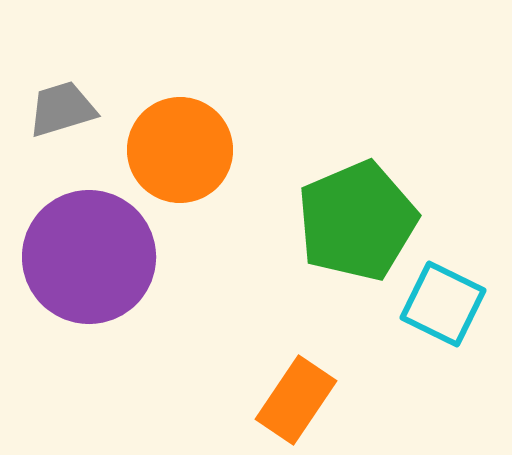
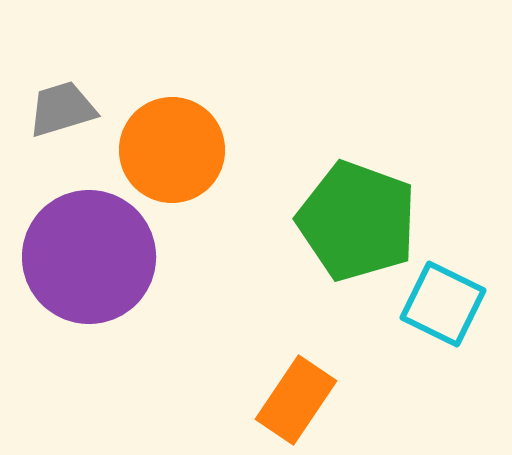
orange circle: moved 8 px left
green pentagon: rotated 29 degrees counterclockwise
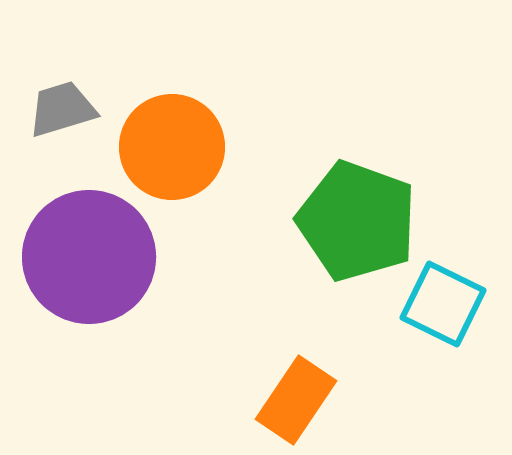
orange circle: moved 3 px up
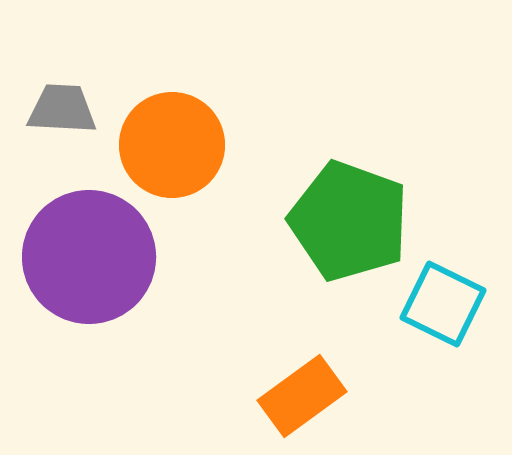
gray trapezoid: rotated 20 degrees clockwise
orange circle: moved 2 px up
green pentagon: moved 8 px left
orange rectangle: moved 6 px right, 4 px up; rotated 20 degrees clockwise
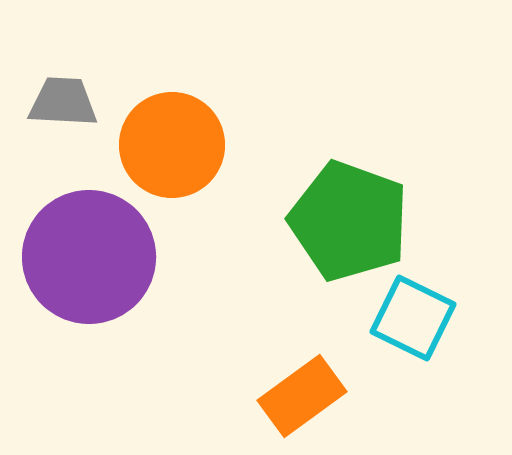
gray trapezoid: moved 1 px right, 7 px up
cyan square: moved 30 px left, 14 px down
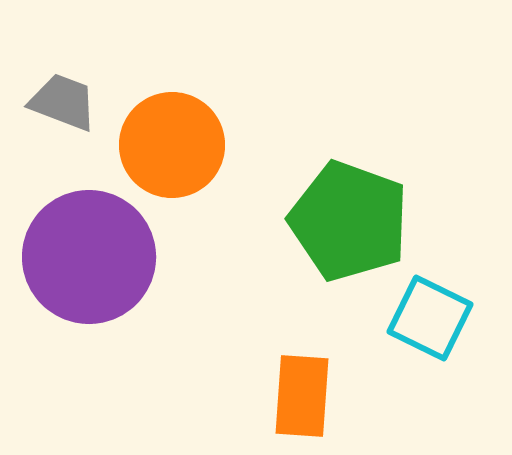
gray trapezoid: rotated 18 degrees clockwise
cyan square: moved 17 px right
orange rectangle: rotated 50 degrees counterclockwise
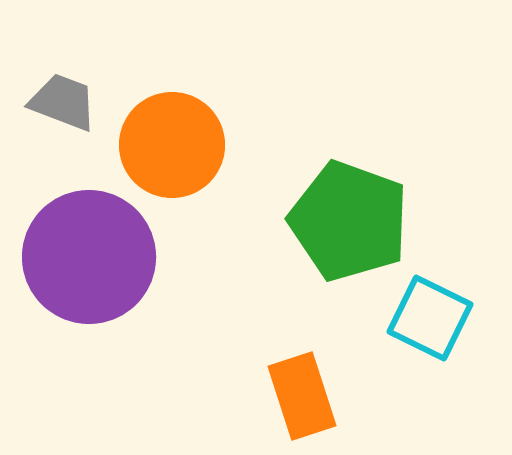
orange rectangle: rotated 22 degrees counterclockwise
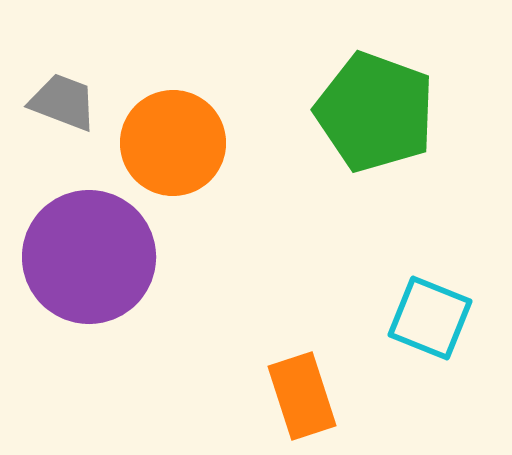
orange circle: moved 1 px right, 2 px up
green pentagon: moved 26 px right, 109 px up
cyan square: rotated 4 degrees counterclockwise
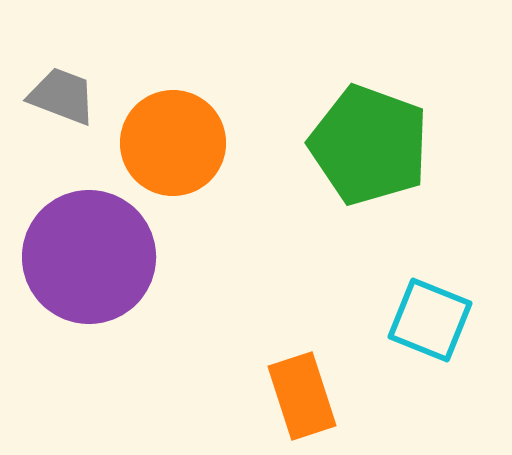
gray trapezoid: moved 1 px left, 6 px up
green pentagon: moved 6 px left, 33 px down
cyan square: moved 2 px down
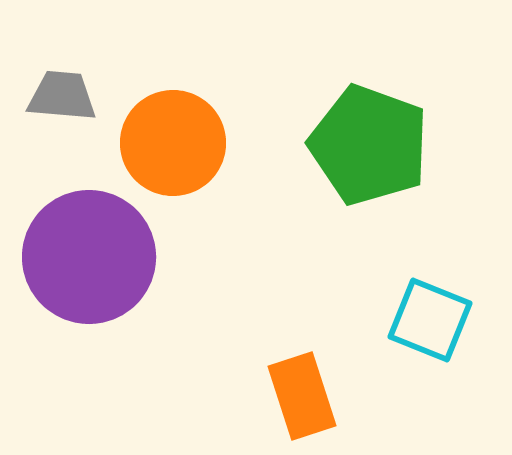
gray trapezoid: rotated 16 degrees counterclockwise
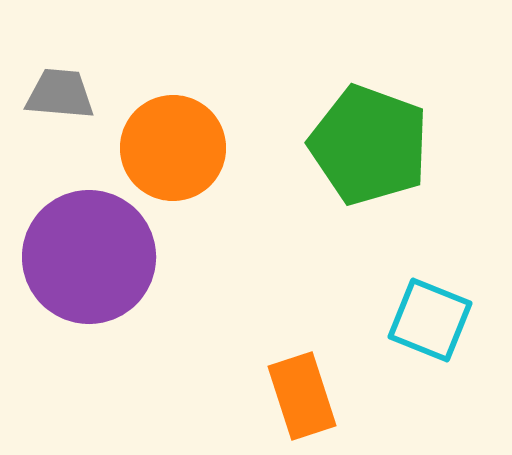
gray trapezoid: moved 2 px left, 2 px up
orange circle: moved 5 px down
